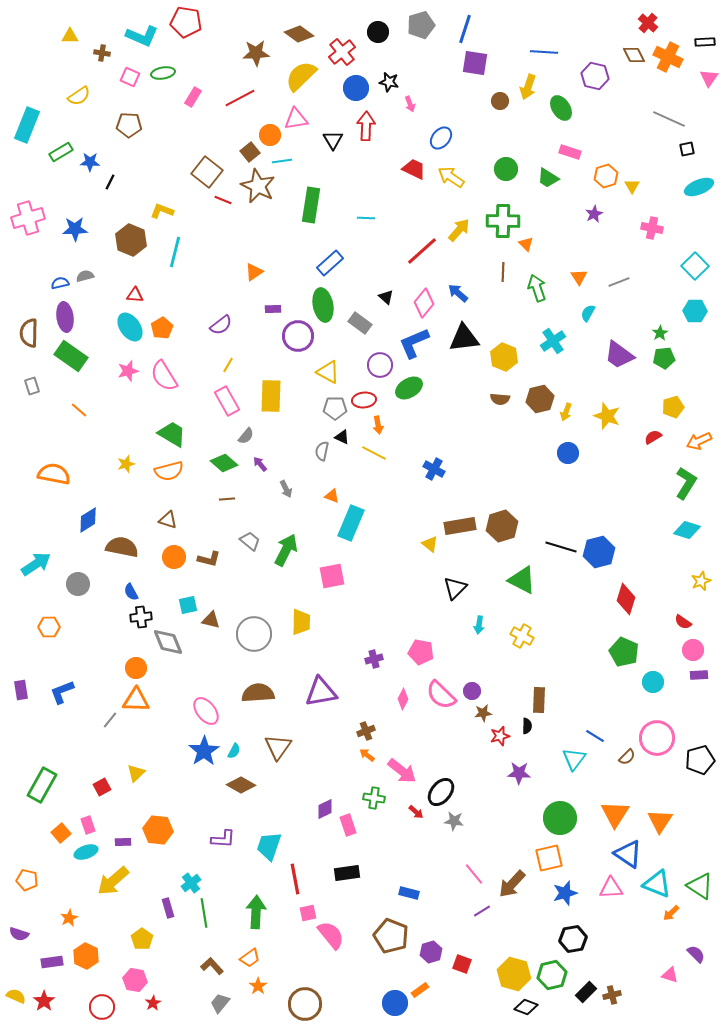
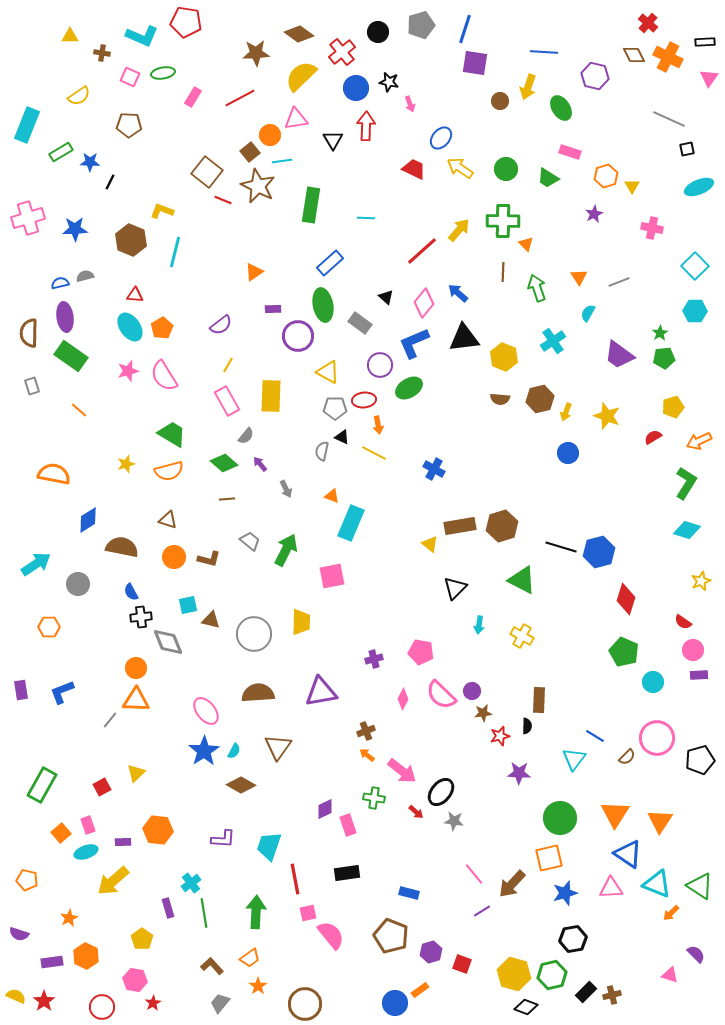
yellow arrow at (451, 177): moved 9 px right, 9 px up
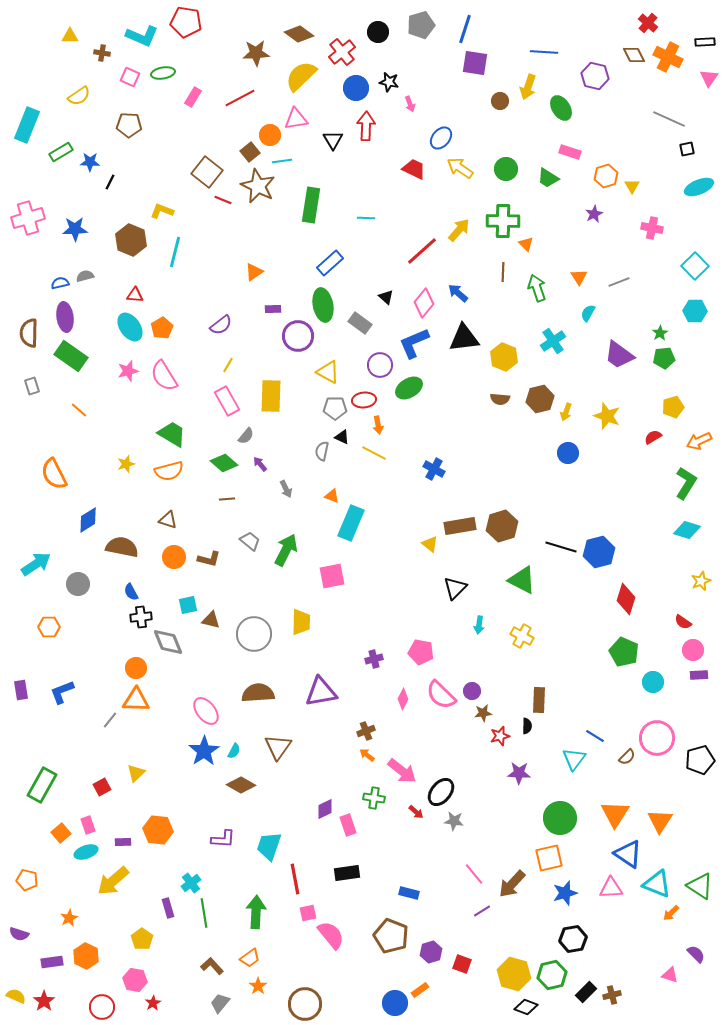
orange semicircle at (54, 474): rotated 128 degrees counterclockwise
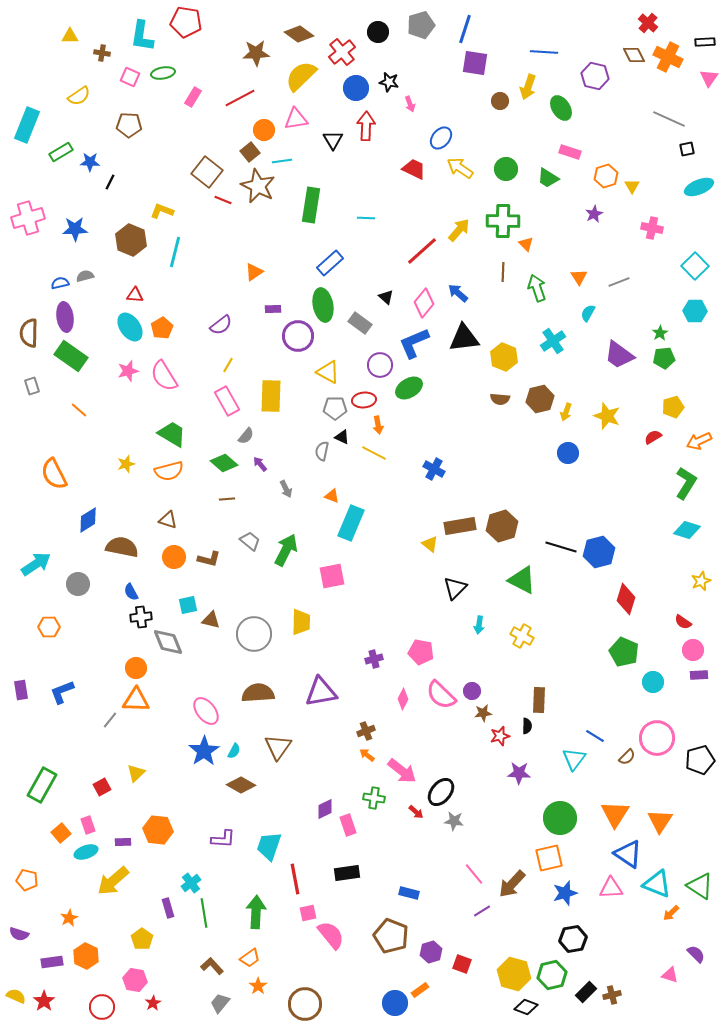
cyan L-shape at (142, 36): rotated 76 degrees clockwise
orange circle at (270, 135): moved 6 px left, 5 px up
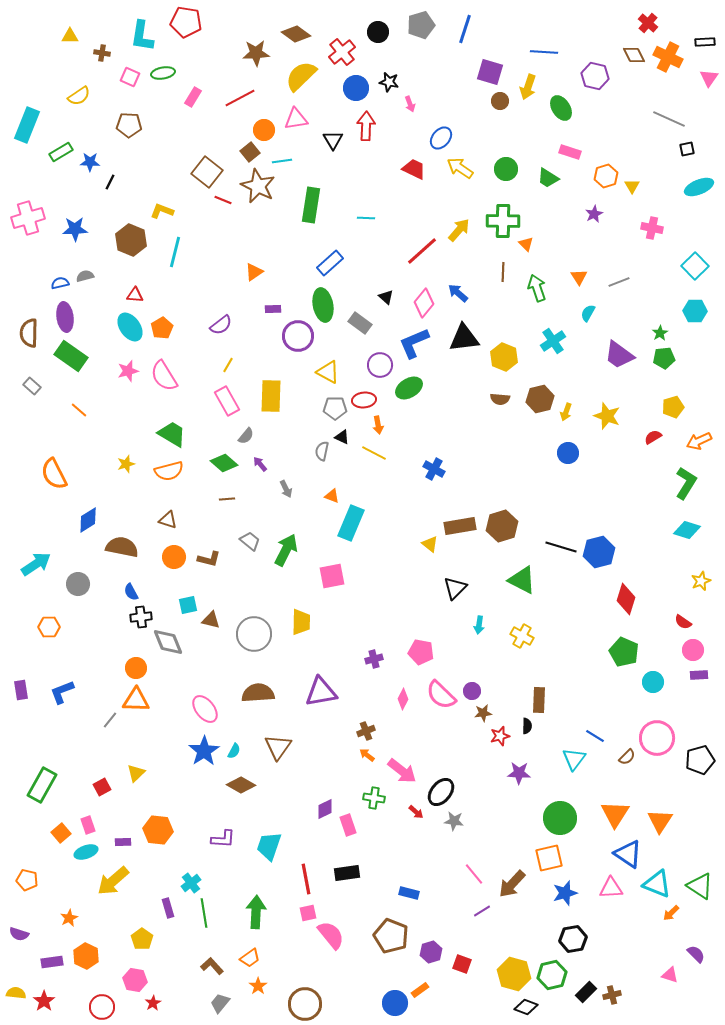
brown diamond at (299, 34): moved 3 px left
purple square at (475, 63): moved 15 px right, 9 px down; rotated 8 degrees clockwise
gray rectangle at (32, 386): rotated 30 degrees counterclockwise
pink ellipse at (206, 711): moved 1 px left, 2 px up
red line at (295, 879): moved 11 px right
yellow semicircle at (16, 996): moved 3 px up; rotated 18 degrees counterclockwise
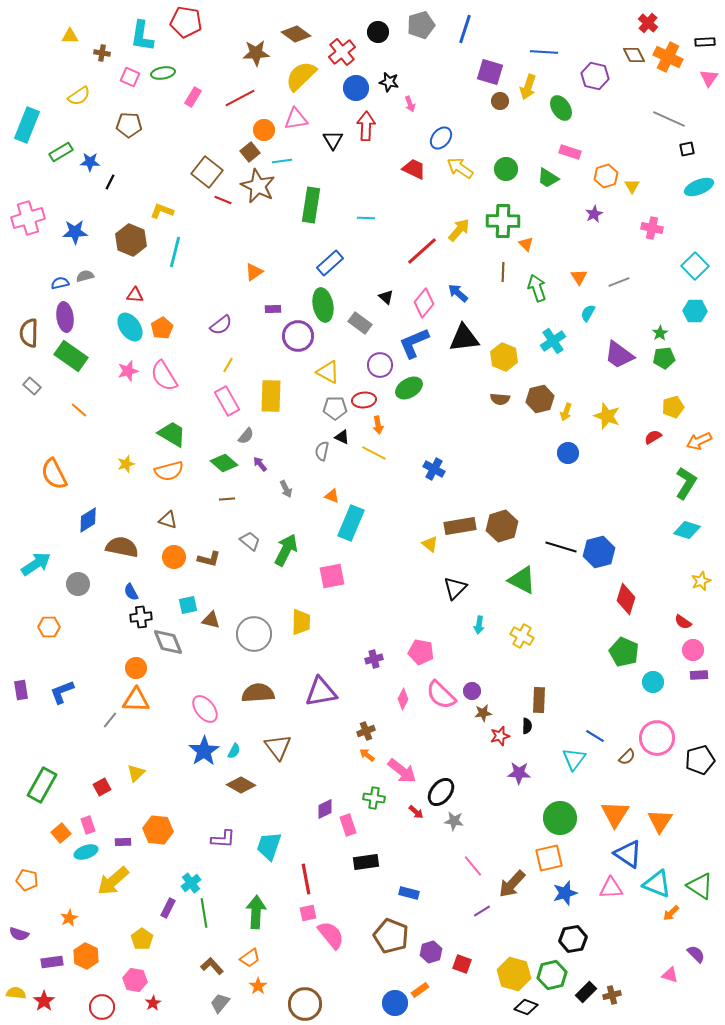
blue star at (75, 229): moved 3 px down
brown triangle at (278, 747): rotated 12 degrees counterclockwise
black rectangle at (347, 873): moved 19 px right, 11 px up
pink line at (474, 874): moved 1 px left, 8 px up
purple rectangle at (168, 908): rotated 42 degrees clockwise
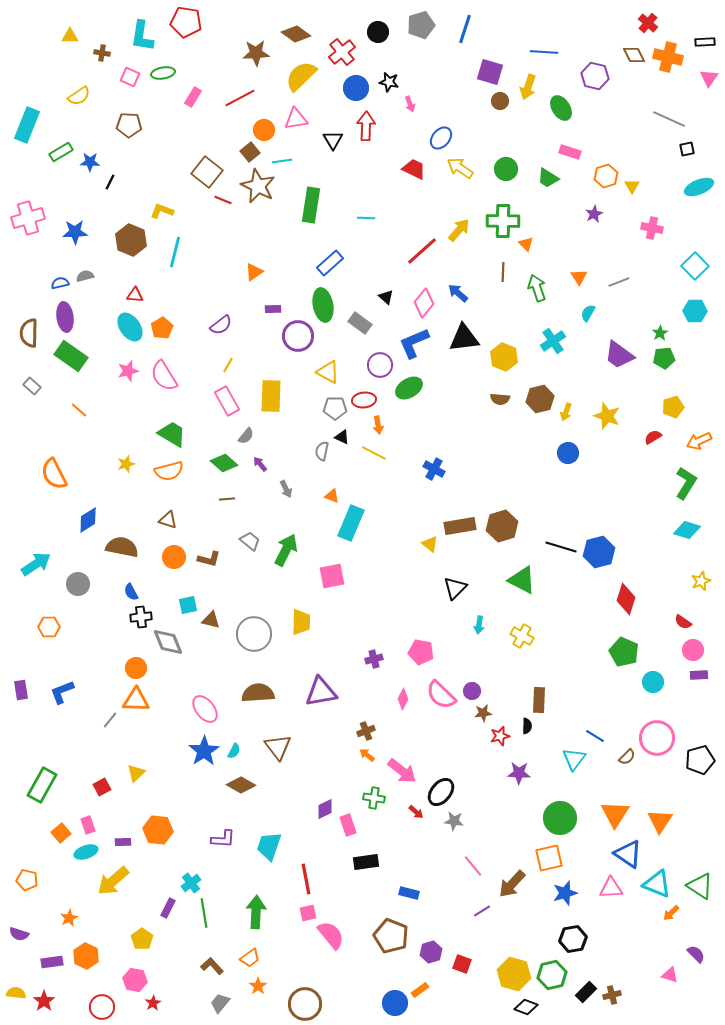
orange cross at (668, 57): rotated 12 degrees counterclockwise
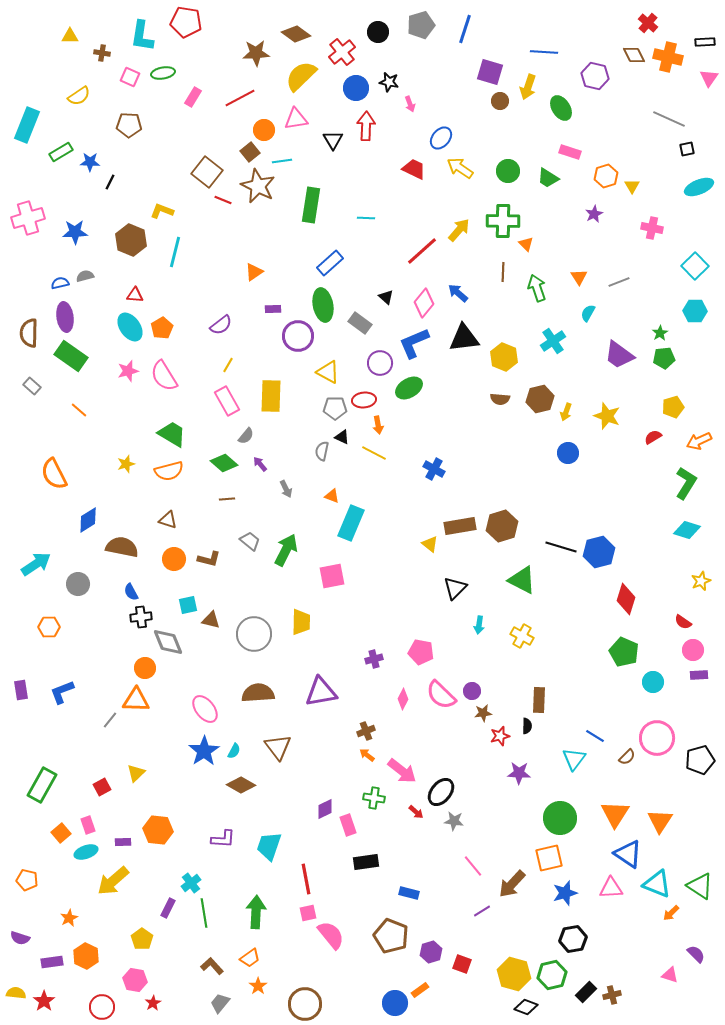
green circle at (506, 169): moved 2 px right, 2 px down
purple circle at (380, 365): moved 2 px up
orange circle at (174, 557): moved 2 px down
orange circle at (136, 668): moved 9 px right
purple semicircle at (19, 934): moved 1 px right, 4 px down
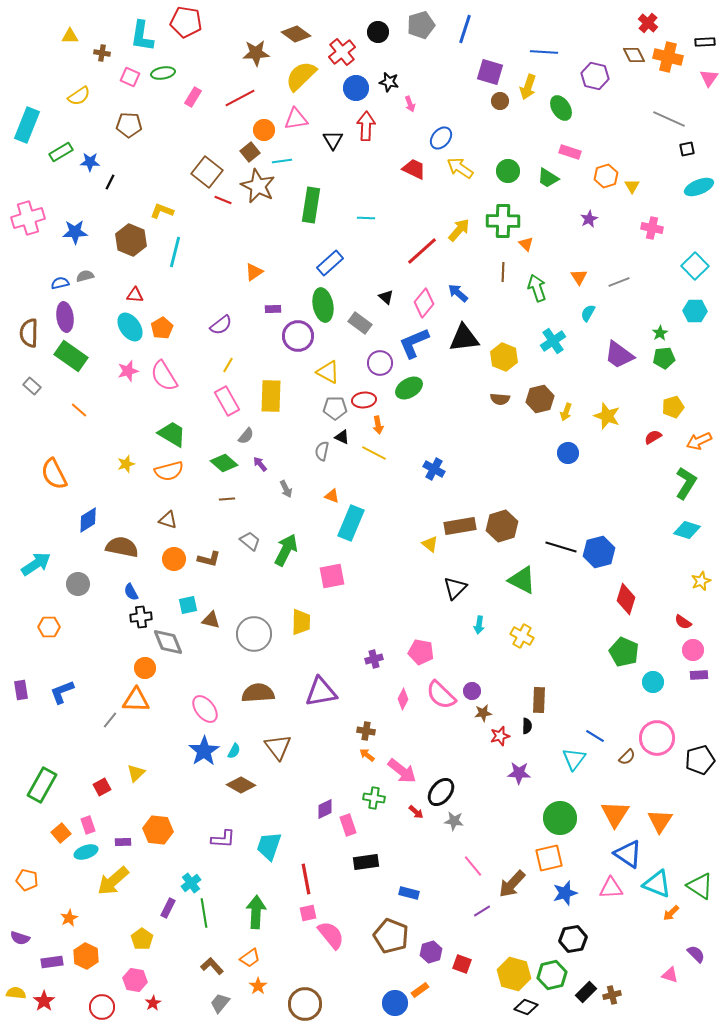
purple star at (594, 214): moved 5 px left, 5 px down
brown cross at (366, 731): rotated 30 degrees clockwise
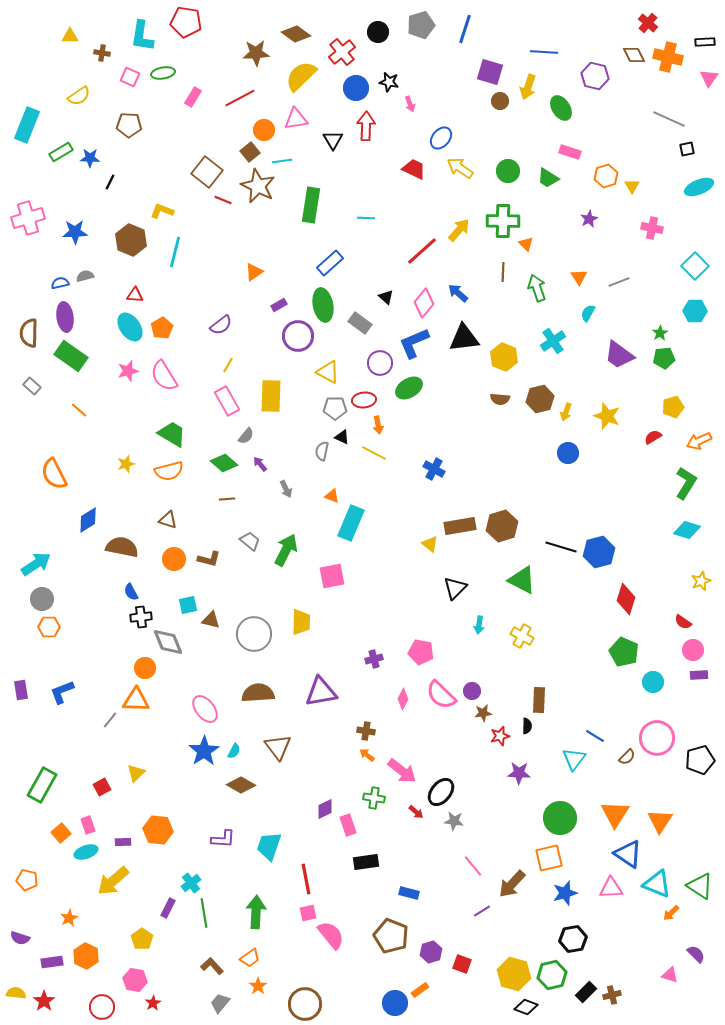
blue star at (90, 162): moved 4 px up
purple rectangle at (273, 309): moved 6 px right, 4 px up; rotated 28 degrees counterclockwise
gray circle at (78, 584): moved 36 px left, 15 px down
